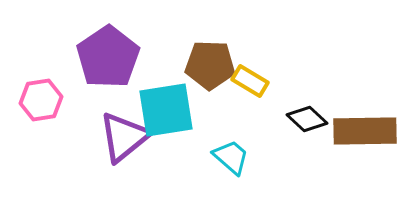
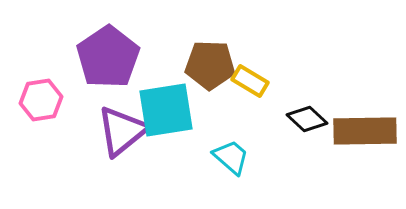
purple triangle: moved 2 px left, 6 px up
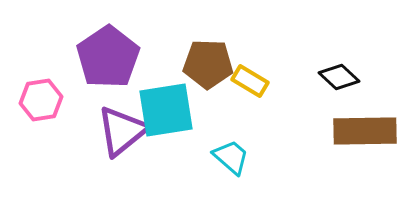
brown pentagon: moved 2 px left, 1 px up
black diamond: moved 32 px right, 42 px up
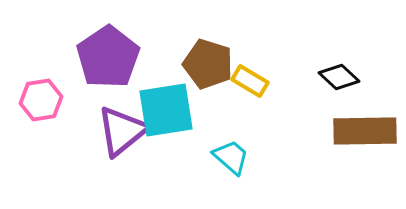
brown pentagon: rotated 15 degrees clockwise
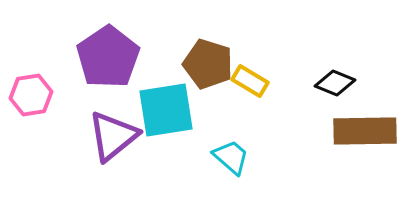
black diamond: moved 4 px left, 6 px down; rotated 21 degrees counterclockwise
pink hexagon: moved 10 px left, 5 px up
purple triangle: moved 9 px left, 5 px down
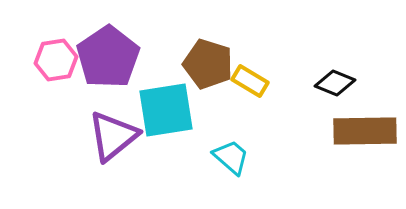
pink hexagon: moved 25 px right, 35 px up
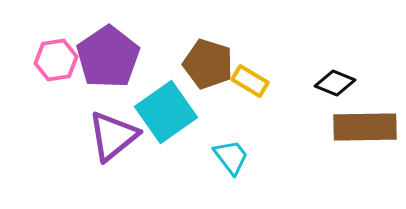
cyan square: moved 2 px down; rotated 26 degrees counterclockwise
brown rectangle: moved 4 px up
cyan trapezoid: rotated 12 degrees clockwise
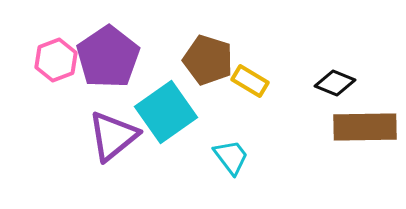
pink hexagon: rotated 12 degrees counterclockwise
brown pentagon: moved 4 px up
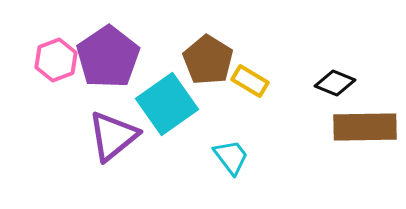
brown pentagon: rotated 15 degrees clockwise
cyan square: moved 1 px right, 8 px up
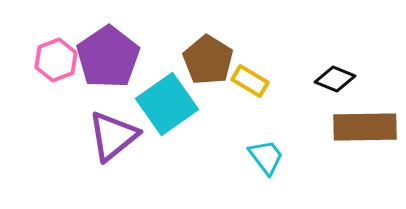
black diamond: moved 4 px up
cyan trapezoid: moved 35 px right
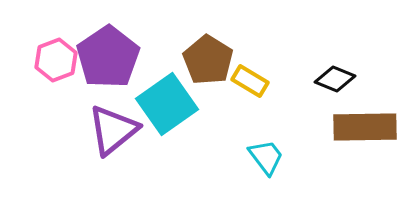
purple triangle: moved 6 px up
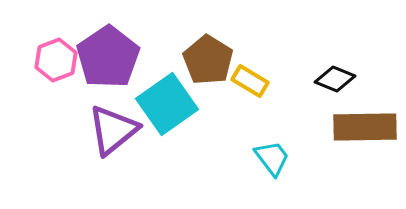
cyan trapezoid: moved 6 px right, 1 px down
